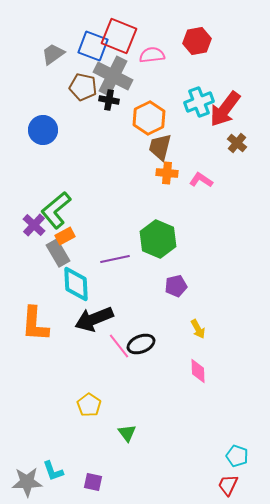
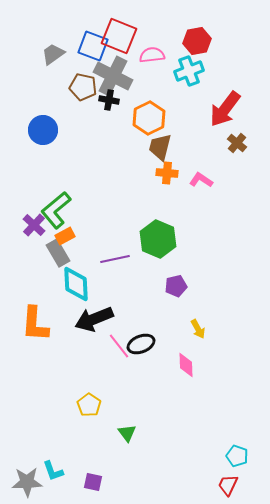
cyan cross: moved 10 px left, 31 px up
pink diamond: moved 12 px left, 6 px up
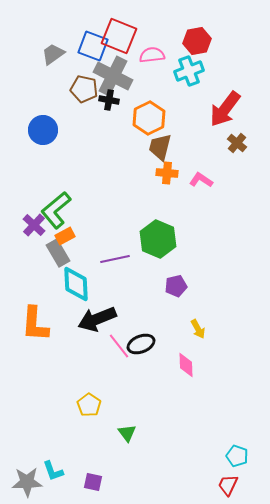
brown pentagon: moved 1 px right, 2 px down
black arrow: moved 3 px right
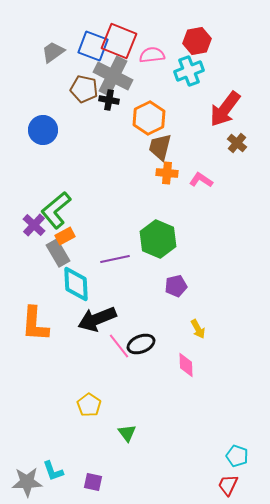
red square: moved 5 px down
gray trapezoid: moved 2 px up
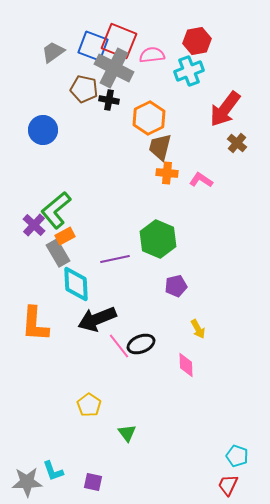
gray cross: moved 1 px right, 8 px up
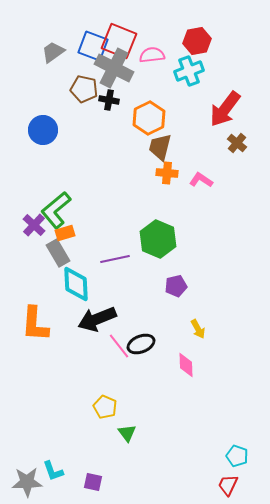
orange rectangle: moved 3 px up; rotated 12 degrees clockwise
yellow pentagon: moved 16 px right, 2 px down; rotated 10 degrees counterclockwise
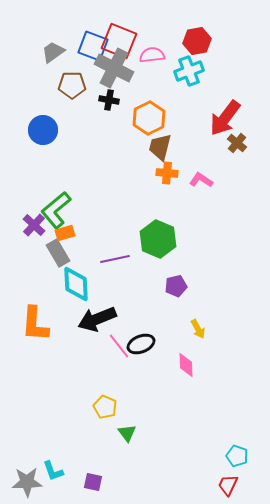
brown pentagon: moved 12 px left, 4 px up; rotated 12 degrees counterclockwise
red arrow: moved 9 px down
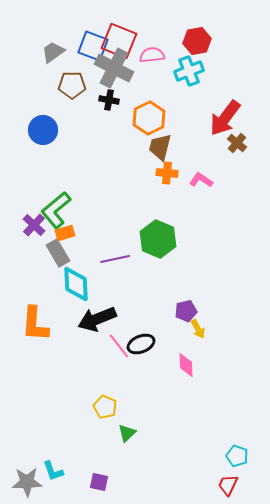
purple pentagon: moved 10 px right, 25 px down
green triangle: rotated 24 degrees clockwise
purple square: moved 6 px right
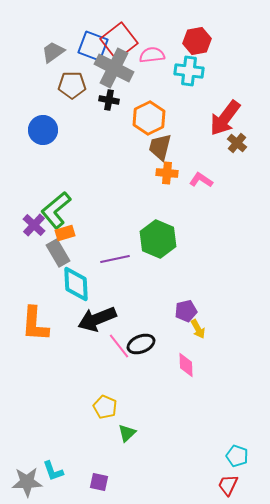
red square: rotated 30 degrees clockwise
cyan cross: rotated 28 degrees clockwise
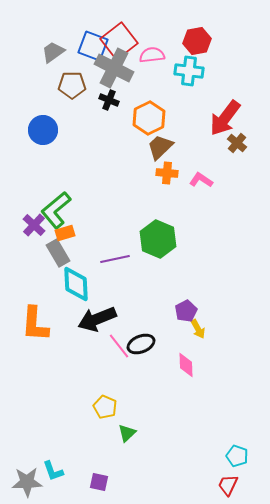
black cross: rotated 12 degrees clockwise
brown trapezoid: rotated 32 degrees clockwise
purple pentagon: rotated 15 degrees counterclockwise
